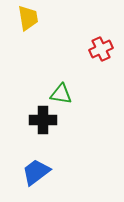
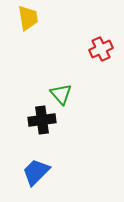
green triangle: rotated 40 degrees clockwise
black cross: moved 1 px left; rotated 8 degrees counterclockwise
blue trapezoid: rotated 8 degrees counterclockwise
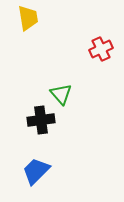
black cross: moved 1 px left
blue trapezoid: moved 1 px up
